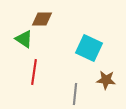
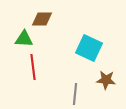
green triangle: rotated 30 degrees counterclockwise
red line: moved 1 px left, 5 px up; rotated 15 degrees counterclockwise
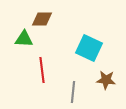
red line: moved 9 px right, 3 px down
gray line: moved 2 px left, 2 px up
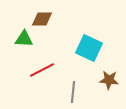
red line: rotated 70 degrees clockwise
brown star: moved 3 px right
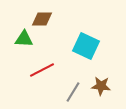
cyan square: moved 3 px left, 2 px up
brown star: moved 8 px left, 6 px down
gray line: rotated 25 degrees clockwise
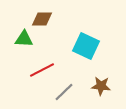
gray line: moved 9 px left; rotated 15 degrees clockwise
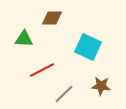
brown diamond: moved 10 px right, 1 px up
cyan square: moved 2 px right, 1 px down
gray line: moved 2 px down
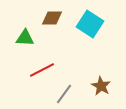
green triangle: moved 1 px right, 1 px up
cyan square: moved 2 px right, 23 px up; rotated 8 degrees clockwise
brown star: rotated 24 degrees clockwise
gray line: rotated 10 degrees counterclockwise
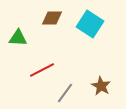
green triangle: moved 7 px left
gray line: moved 1 px right, 1 px up
